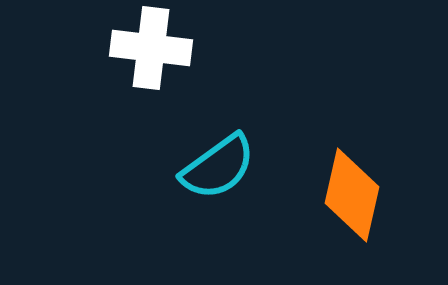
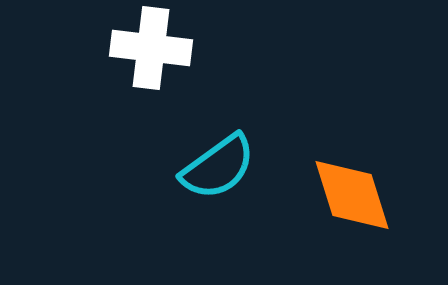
orange diamond: rotated 30 degrees counterclockwise
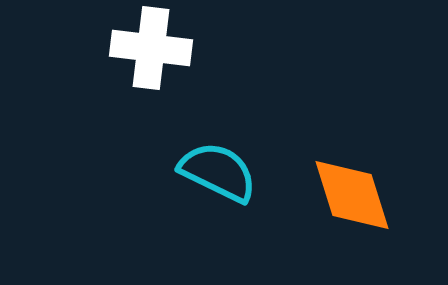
cyan semicircle: moved 5 px down; rotated 118 degrees counterclockwise
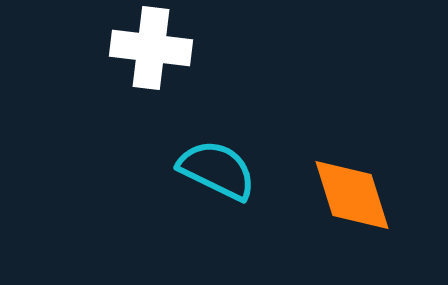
cyan semicircle: moved 1 px left, 2 px up
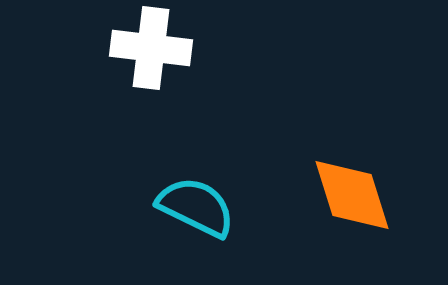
cyan semicircle: moved 21 px left, 37 px down
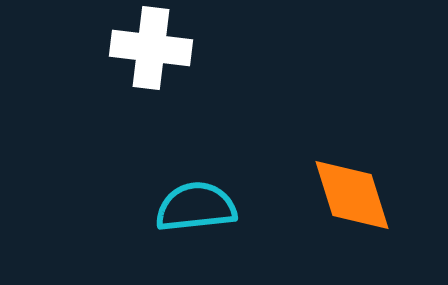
cyan semicircle: rotated 32 degrees counterclockwise
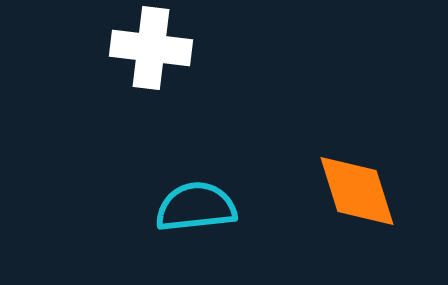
orange diamond: moved 5 px right, 4 px up
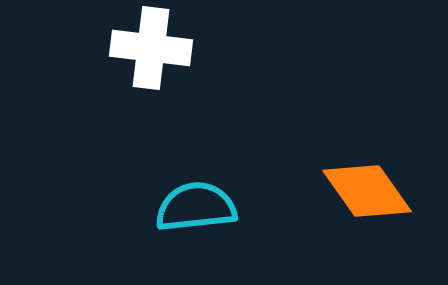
orange diamond: moved 10 px right; rotated 18 degrees counterclockwise
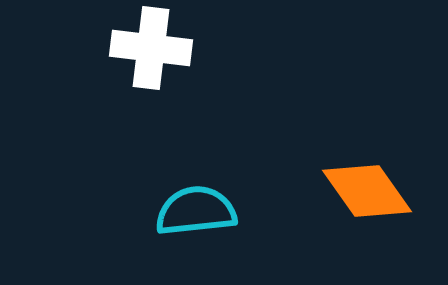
cyan semicircle: moved 4 px down
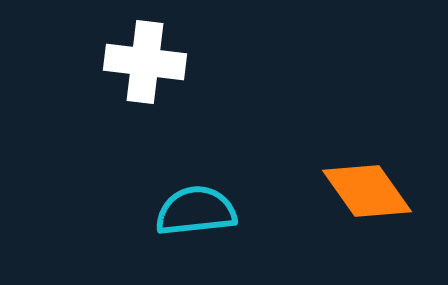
white cross: moved 6 px left, 14 px down
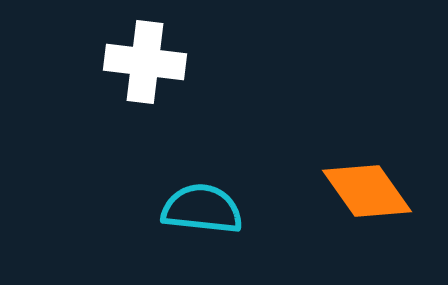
cyan semicircle: moved 6 px right, 2 px up; rotated 12 degrees clockwise
